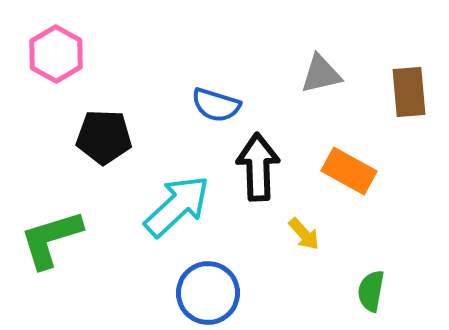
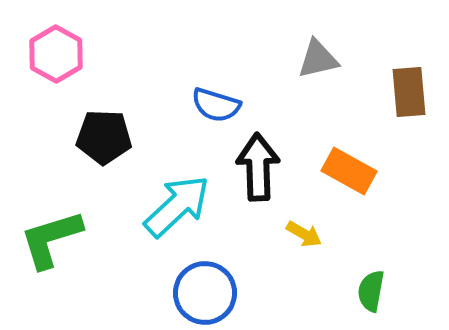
gray triangle: moved 3 px left, 15 px up
yellow arrow: rotated 18 degrees counterclockwise
blue circle: moved 3 px left
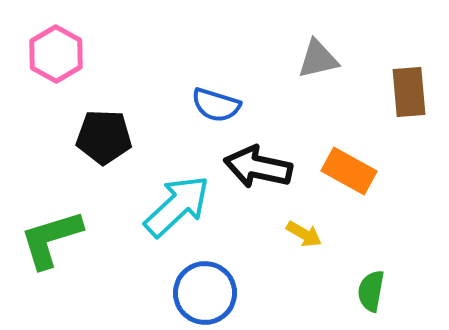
black arrow: rotated 76 degrees counterclockwise
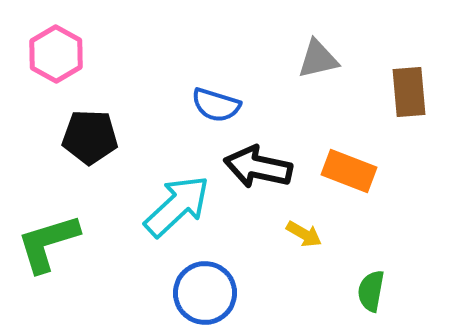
black pentagon: moved 14 px left
orange rectangle: rotated 8 degrees counterclockwise
green L-shape: moved 3 px left, 4 px down
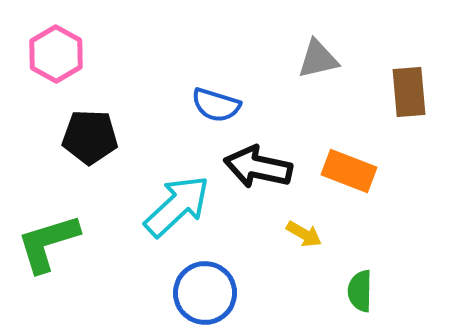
green semicircle: moved 11 px left; rotated 9 degrees counterclockwise
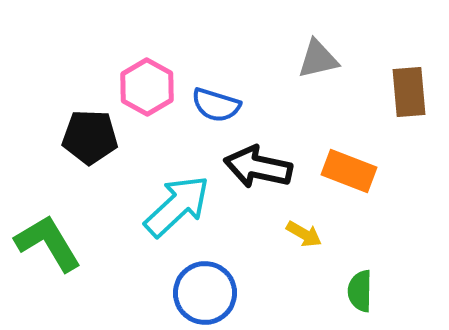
pink hexagon: moved 91 px right, 33 px down
green L-shape: rotated 76 degrees clockwise
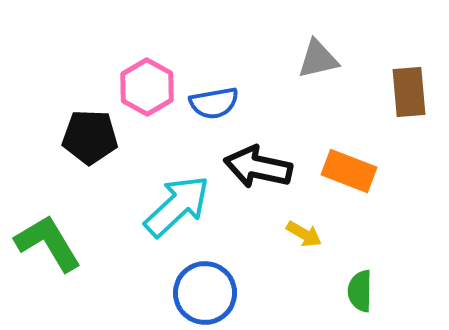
blue semicircle: moved 2 px left, 2 px up; rotated 27 degrees counterclockwise
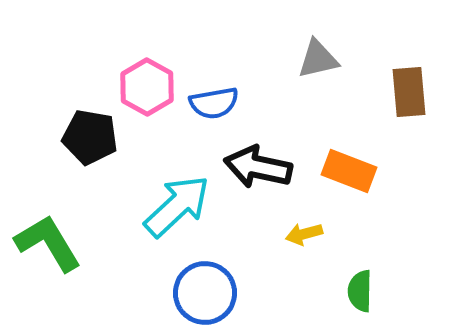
black pentagon: rotated 8 degrees clockwise
yellow arrow: rotated 135 degrees clockwise
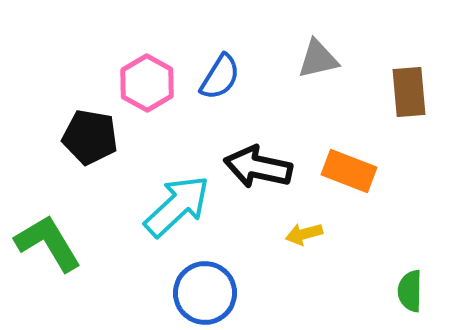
pink hexagon: moved 4 px up
blue semicircle: moved 6 px right, 26 px up; rotated 48 degrees counterclockwise
green semicircle: moved 50 px right
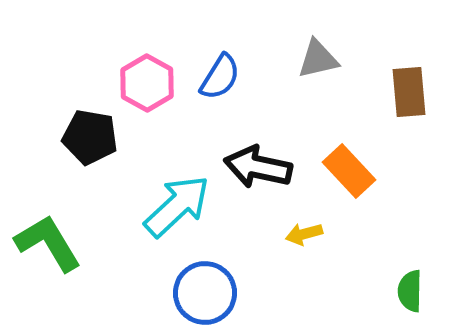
orange rectangle: rotated 26 degrees clockwise
